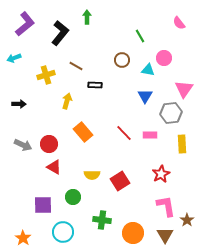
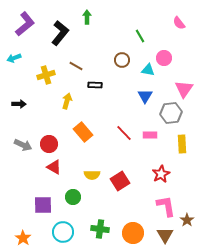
green cross: moved 2 px left, 9 px down
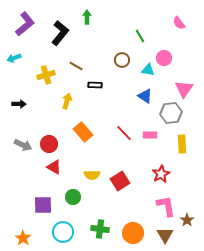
blue triangle: rotated 28 degrees counterclockwise
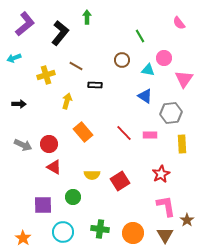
pink triangle: moved 10 px up
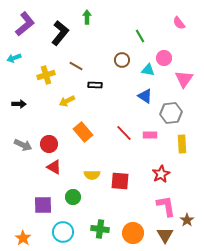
yellow arrow: rotated 133 degrees counterclockwise
red square: rotated 36 degrees clockwise
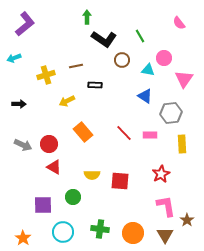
black L-shape: moved 44 px right, 6 px down; rotated 85 degrees clockwise
brown line: rotated 40 degrees counterclockwise
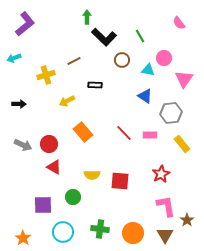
black L-shape: moved 2 px up; rotated 10 degrees clockwise
brown line: moved 2 px left, 5 px up; rotated 16 degrees counterclockwise
yellow rectangle: rotated 36 degrees counterclockwise
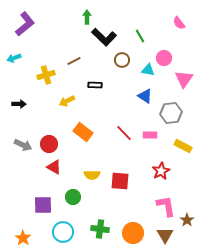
orange rectangle: rotated 12 degrees counterclockwise
yellow rectangle: moved 1 px right, 2 px down; rotated 24 degrees counterclockwise
red star: moved 3 px up
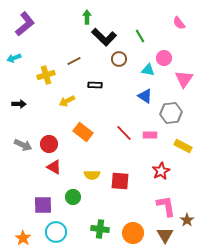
brown circle: moved 3 px left, 1 px up
cyan circle: moved 7 px left
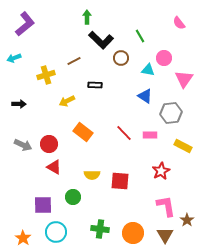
black L-shape: moved 3 px left, 3 px down
brown circle: moved 2 px right, 1 px up
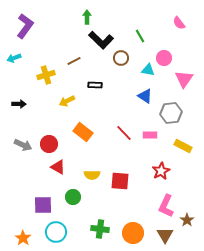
purple L-shape: moved 2 px down; rotated 15 degrees counterclockwise
red triangle: moved 4 px right
pink L-shape: rotated 145 degrees counterclockwise
